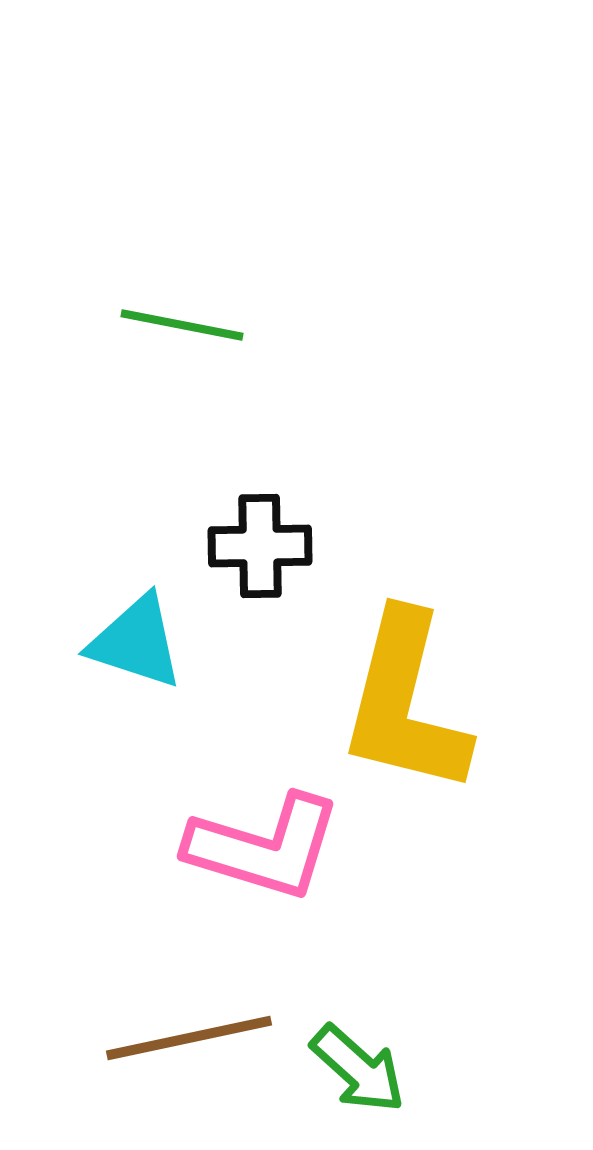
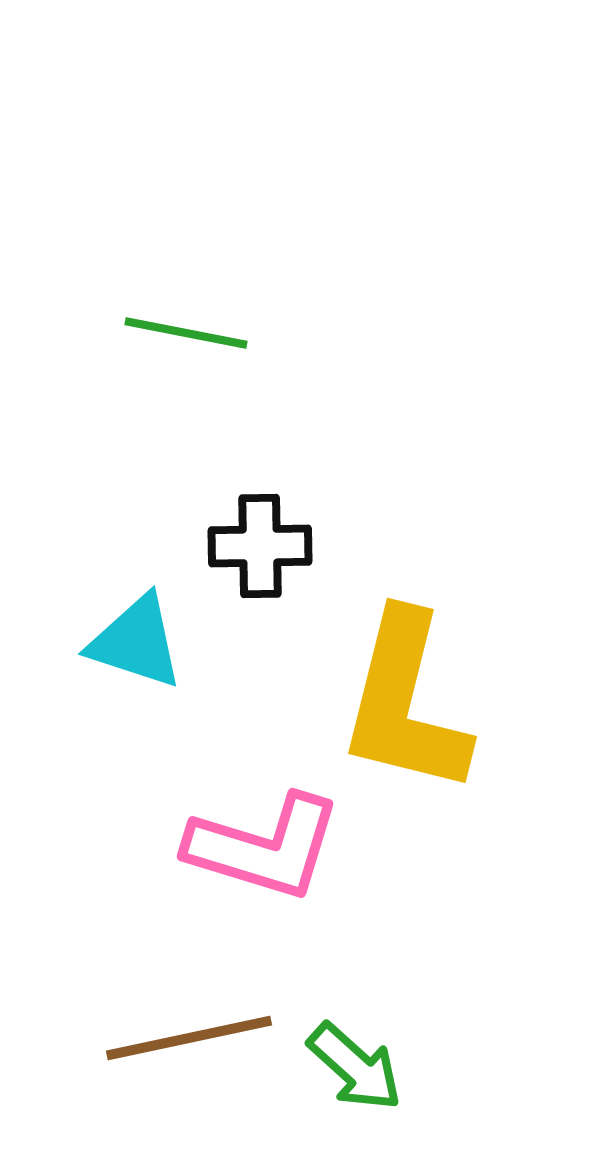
green line: moved 4 px right, 8 px down
green arrow: moved 3 px left, 2 px up
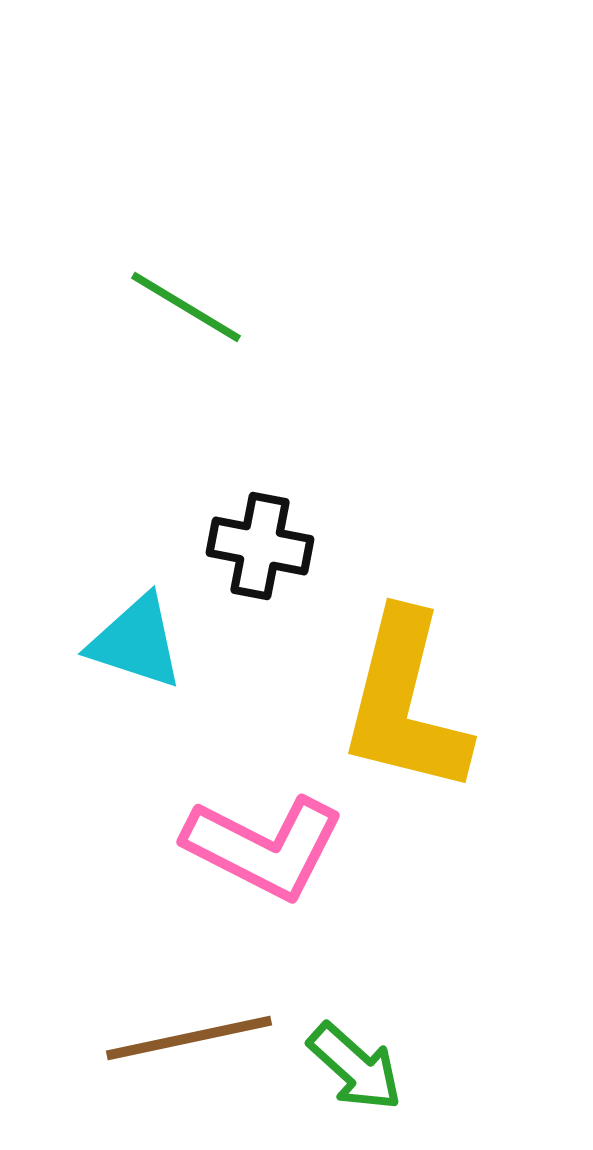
green line: moved 26 px up; rotated 20 degrees clockwise
black cross: rotated 12 degrees clockwise
pink L-shape: rotated 10 degrees clockwise
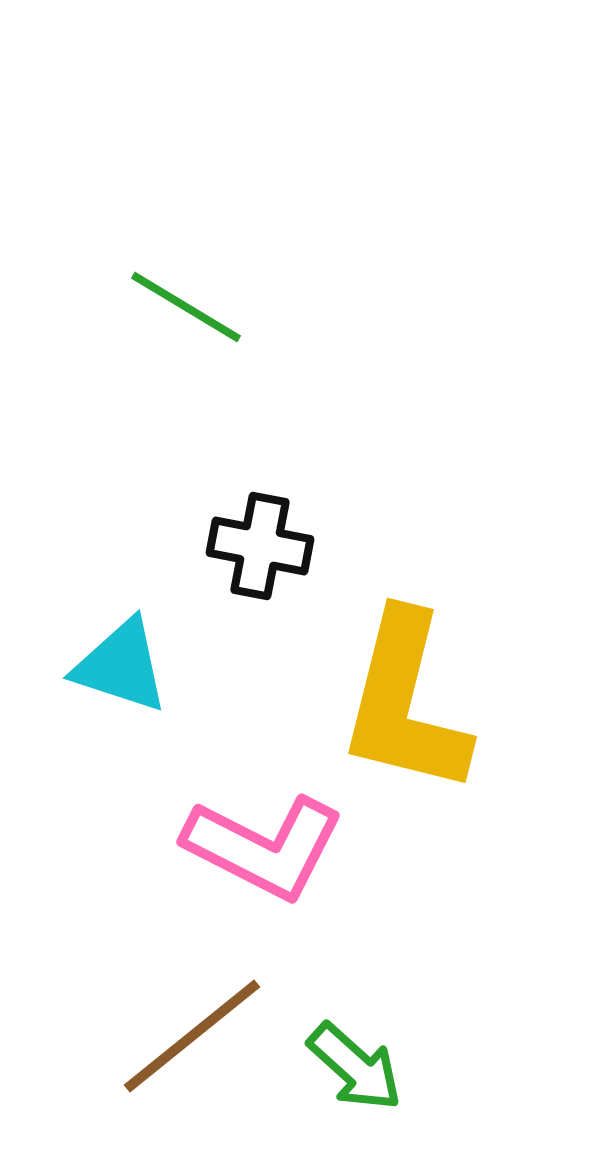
cyan triangle: moved 15 px left, 24 px down
brown line: moved 3 px right, 2 px up; rotated 27 degrees counterclockwise
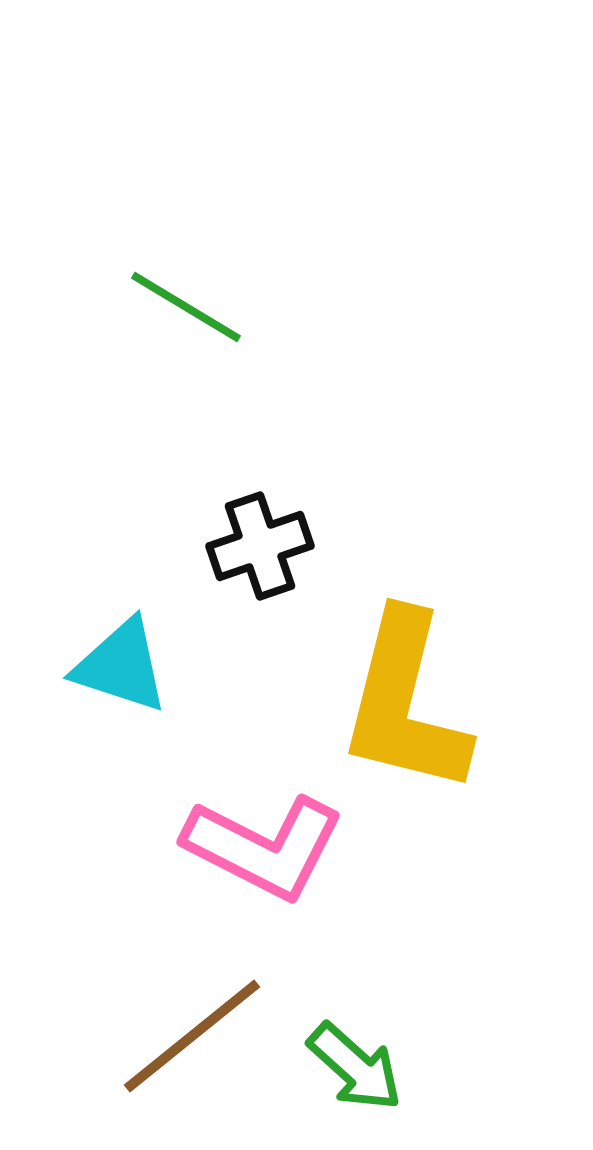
black cross: rotated 30 degrees counterclockwise
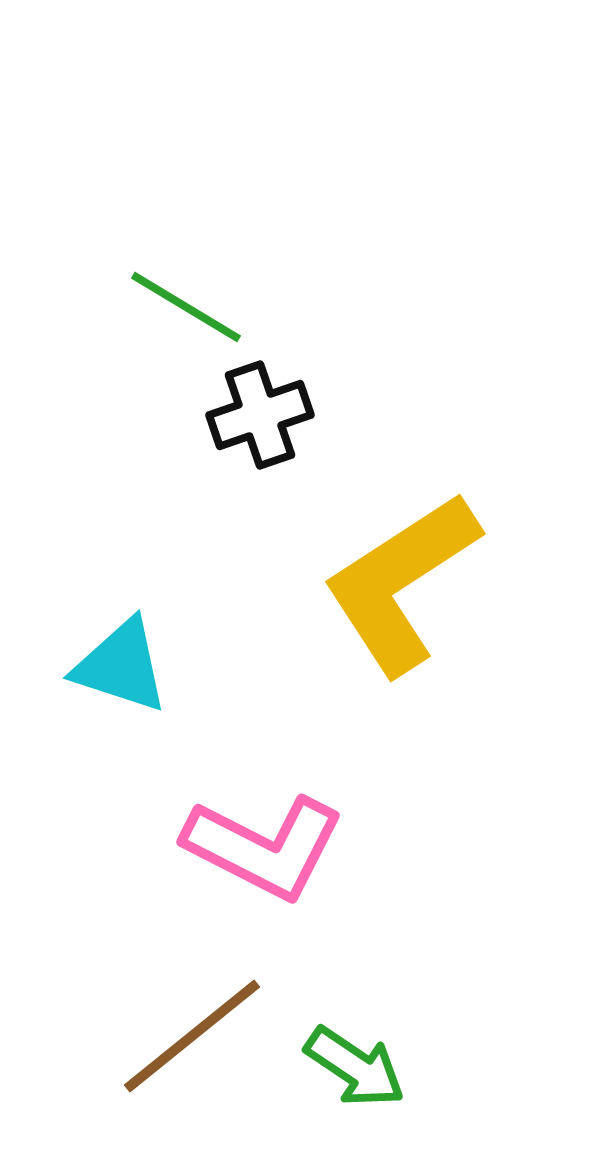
black cross: moved 131 px up
yellow L-shape: moved 4 px left, 120 px up; rotated 43 degrees clockwise
green arrow: rotated 8 degrees counterclockwise
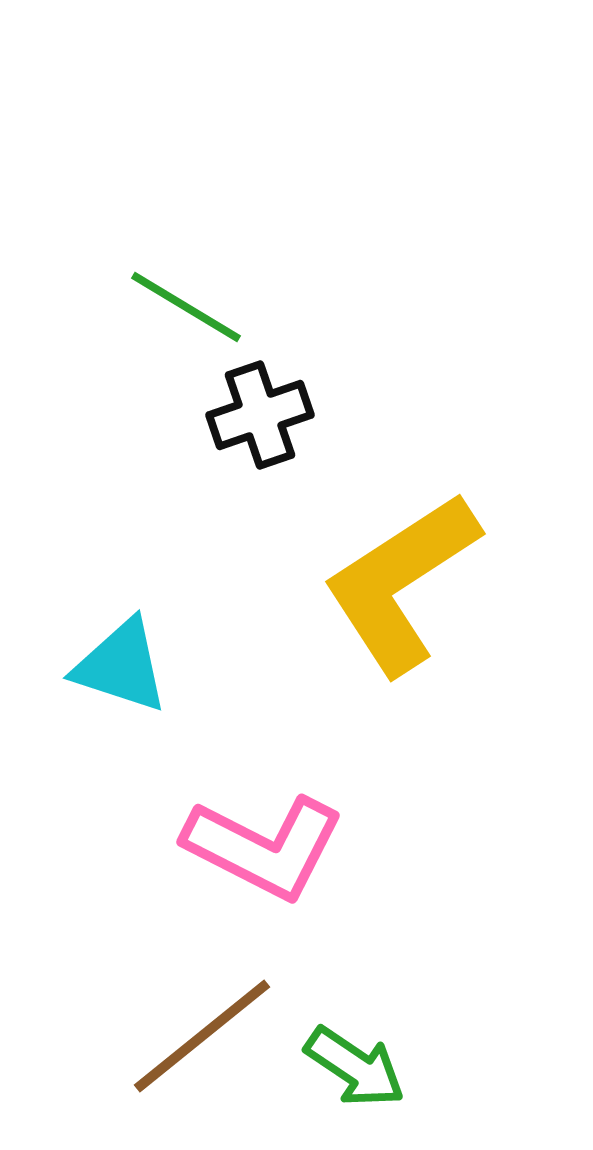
brown line: moved 10 px right
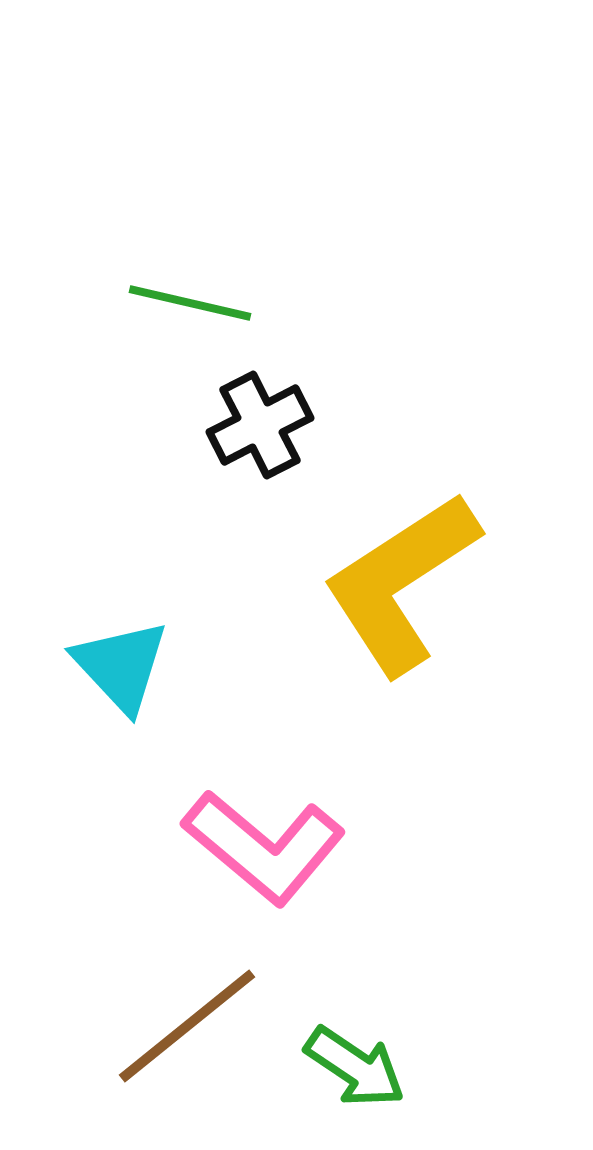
green line: moved 4 px right, 4 px up; rotated 18 degrees counterclockwise
black cross: moved 10 px down; rotated 8 degrees counterclockwise
cyan triangle: rotated 29 degrees clockwise
pink L-shape: rotated 13 degrees clockwise
brown line: moved 15 px left, 10 px up
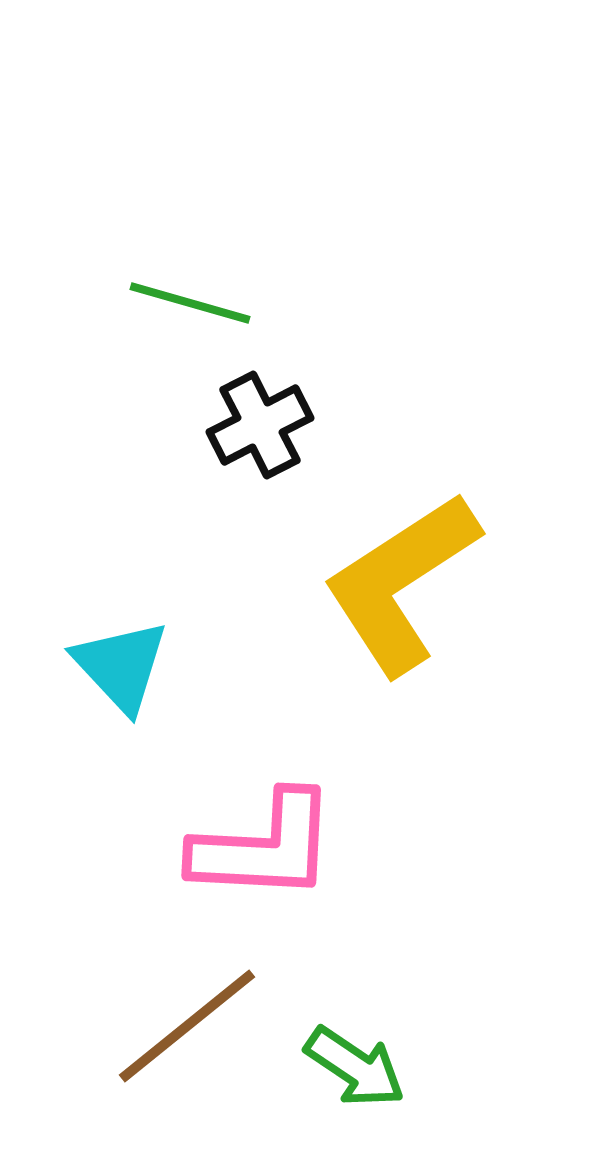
green line: rotated 3 degrees clockwise
pink L-shape: rotated 37 degrees counterclockwise
